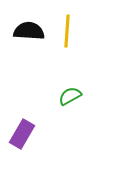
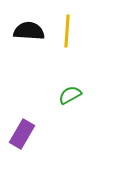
green semicircle: moved 1 px up
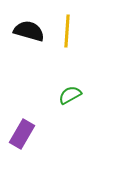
black semicircle: rotated 12 degrees clockwise
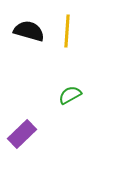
purple rectangle: rotated 16 degrees clockwise
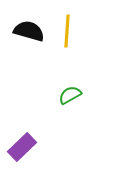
purple rectangle: moved 13 px down
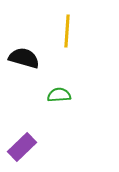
black semicircle: moved 5 px left, 27 px down
green semicircle: moved 11 px left; rotated 25 degrees clockwise
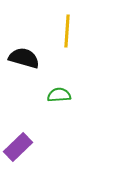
purple rectangle: moved 4 px left
